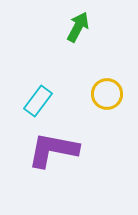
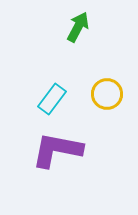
cyan rectangle: moved 14 px right, 2 px up
purple L-shape: moved 4 px right
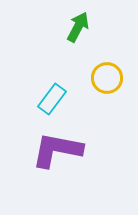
yellow circle: moved 16 px up
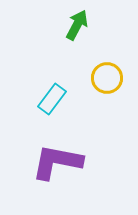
green arrow: moved 1 px left, 2 px up
purple L-shape: moved 12 px down
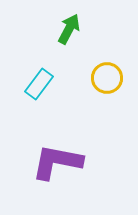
green arrow: moved 8 px left, 4 px down
cyan rectangle: moved 13 px left, 15 px up
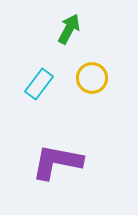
yellow circle: moved 15 px left
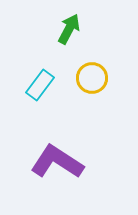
cyan rectangle: moved 1 px right, 1 px down
purple L-shape: rotated 22 degrees clockwise
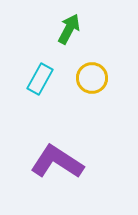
cyan rectangle: moved 6 px up; rotated 8 degrees counterclockwise
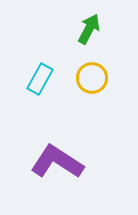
green arrow: moved 20 px right
